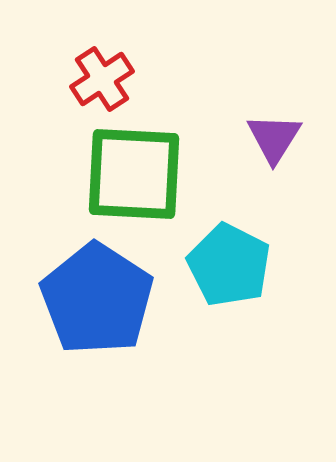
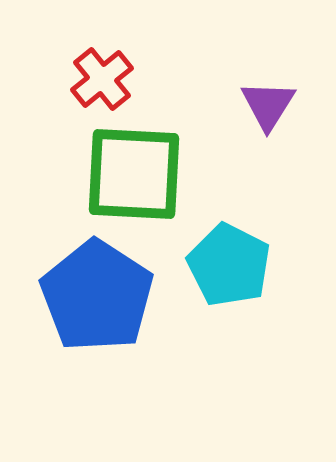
red cross: rotated 6 degrees counterclockwise
purple triangle: moved 6 px left, 33 px up
blue pentagon: moved 3 px up
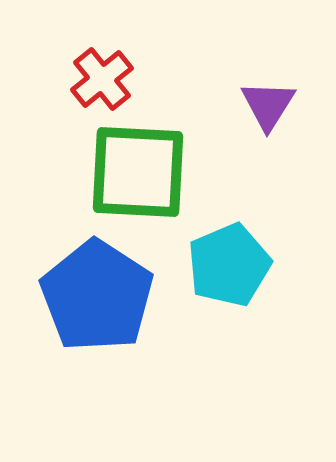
green square: moved 4 px right, 2 px up
cyan pentagon: rotated 22 degrees clockwise
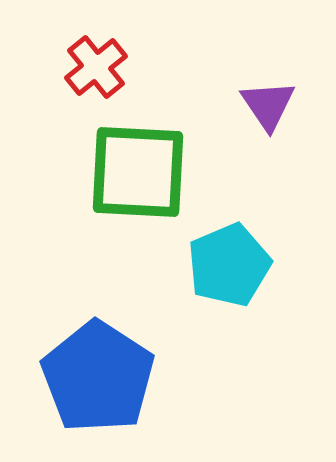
red cross: moved 6 px left, 12 px up
purple triangle: rotated 6 degrees counterclockwise
blue pentagon: moved 1 px right, 81 px down
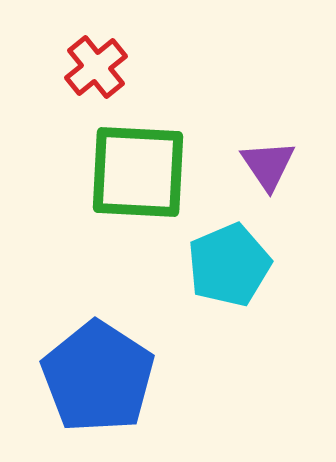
purple triangle: moved 60 px down
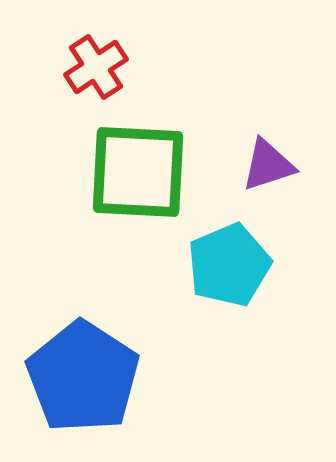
red cross: rotated 6 degrees clockwise
purple triangle: rotated 46 degrees clockwise
blue pentagon: moved 15 px left
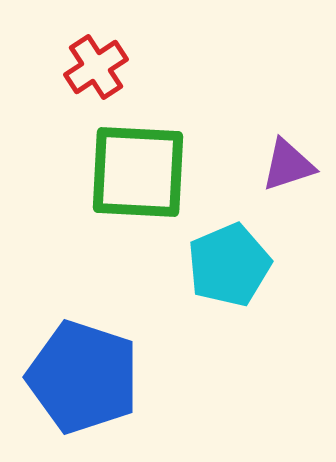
purple triangle: moved 20 px right
blue pentagon: rotated 15 degrees counterclockwise
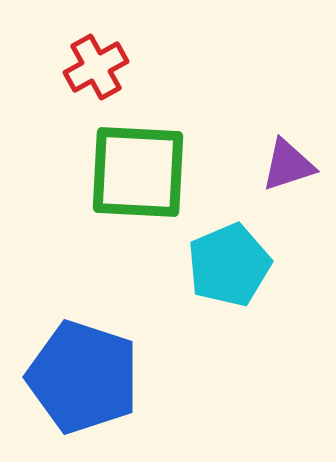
red cross: rotated 4 degrees clockwise
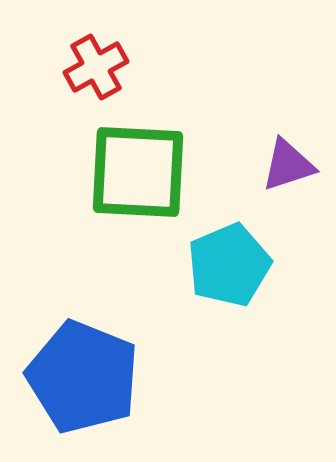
blue pentagon: rotated 4 degrees clockwise
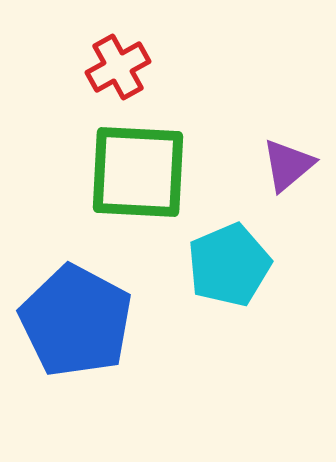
red cross: moved 22 px right
purple triangle: rotated 22 degrees counterclockwise
blue pentagon: moved 7 px left, 56 px up; rotated 6 degrees clockwise
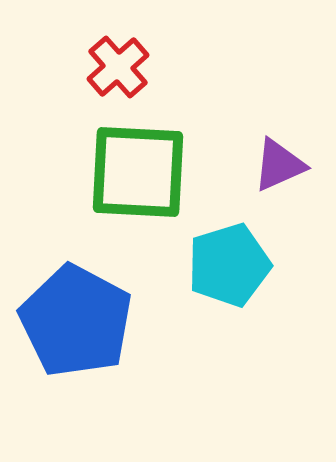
red cross: rotated 12 degrees counterclockwise
purple triangle: moved 9 px left; rotated 16 degrees clockwise
cyan pentagon: rotated 6 degrees clockwise
